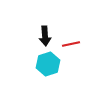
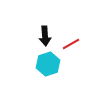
red line: rotated 18 degrees counterclockwise
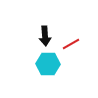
cyan hexagon: rotated 20 degrees clockwise
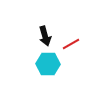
black arrow: rotated 12 degrees counterclockwise
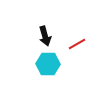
red line: moved 6 px right
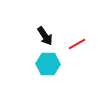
black arrow: rotated 18 degrees counterclockwise
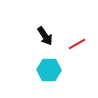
cyan hexagon: moved 1 px right, 6 px down
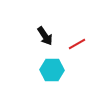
cyan hexagon: moved 3 px right
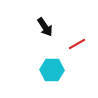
black arrow: moved 9 px up
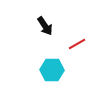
black arrow: moved 1 px up
